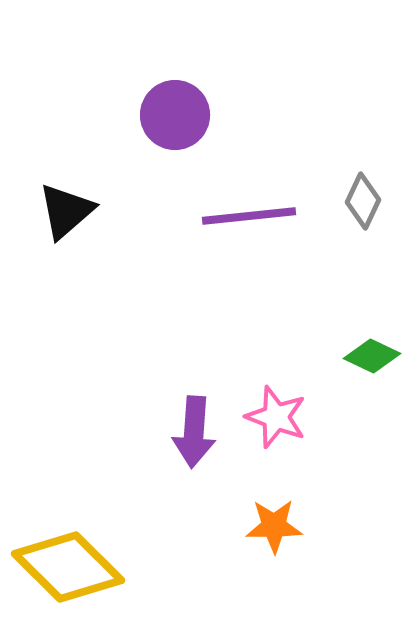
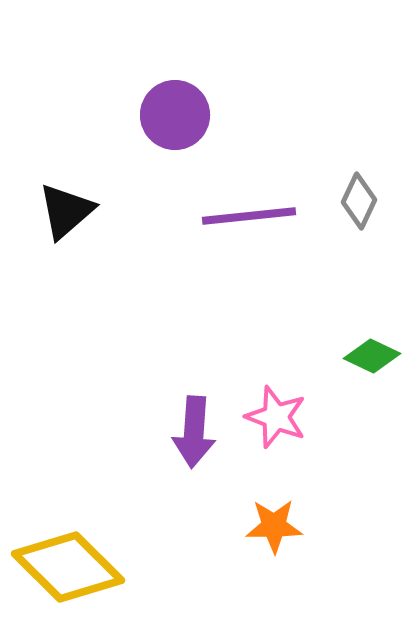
gray diamond: moved 4 px left
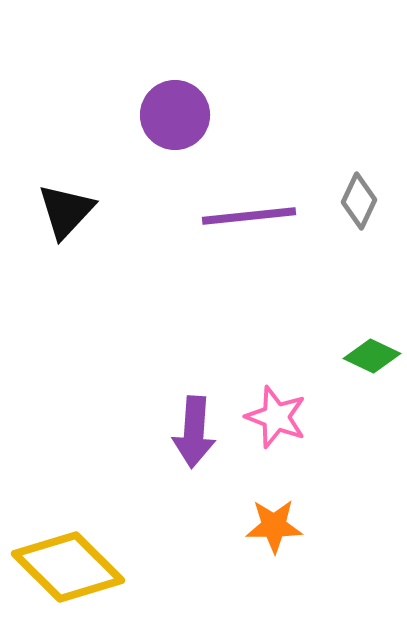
black triangle: rotated 6 degrees counterclockwise
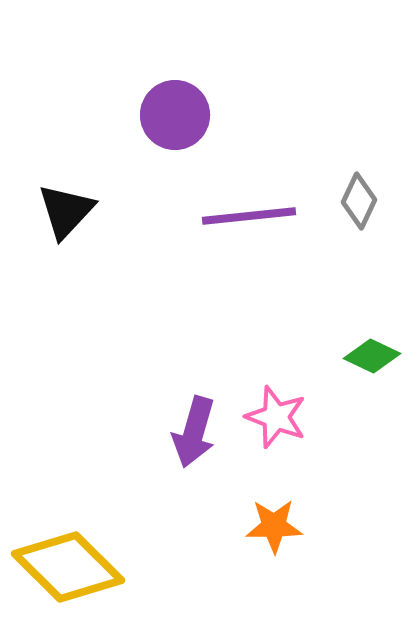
purple arrow: rotated 12 degrees clockwise
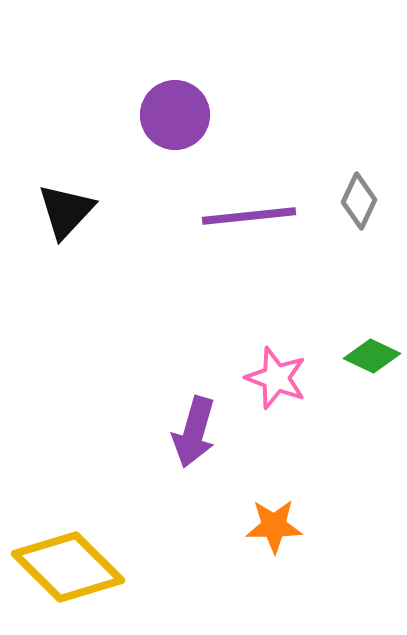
pink star: moved 39 px up
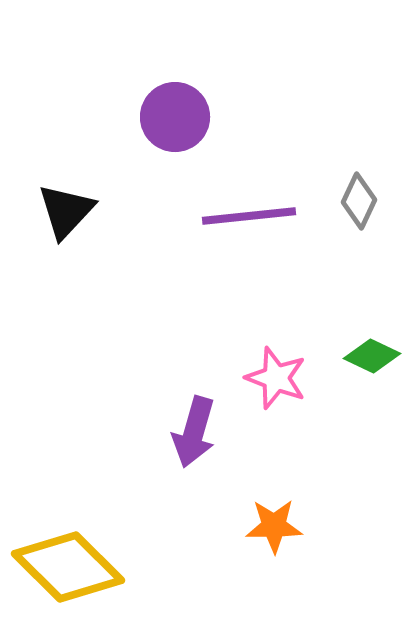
purple circle: moved 2 px down
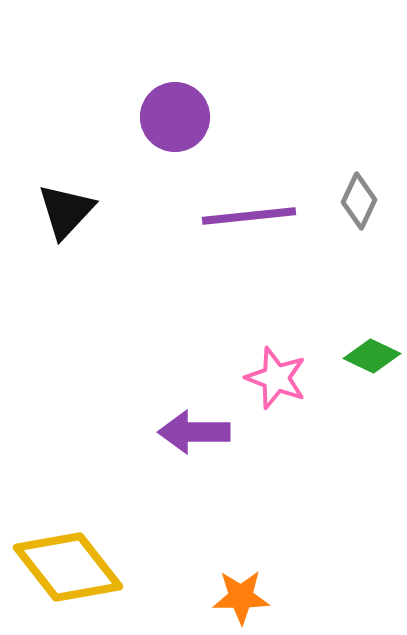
purple arrow: rotated 74 degrees clockwise
orange star: moved 33 px left, 71 px down
yellow diamond: rotated 7 degrees clockwise
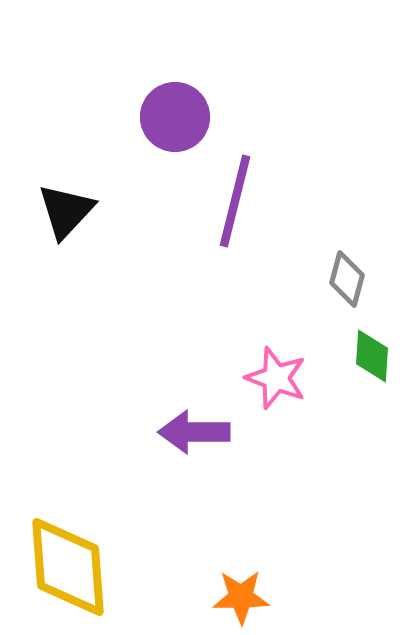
gray diamond: moved 12 px left, 78 px down; rotated 10 degrees counterclockwise
purple line: moved 14 px left, 15 px up; rotated 70 degrees counterclockwise
green diamond: rotated 68 degrees clockwise
yellow diamond: rotated 34 degrees clockwise
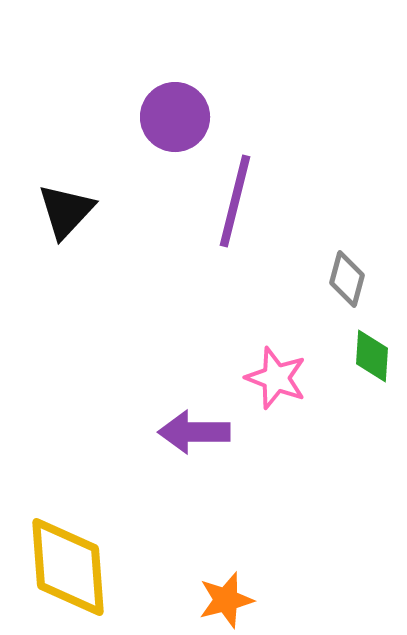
orange star: moved 15 px left, 3 px down; rotated 14 degrees counterclockwise
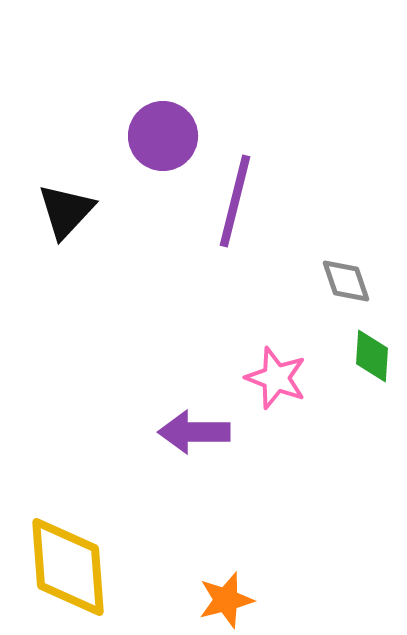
purple circle: moved 12 px left, 19 px down
gray diamond: moved 1 px left, 2 px down; rotated 34 degrees counterclockwise
